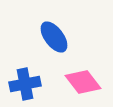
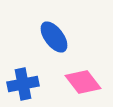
blue cross: moved 2 px left
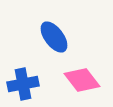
pink diamond: moved 1 px left, 2 px up
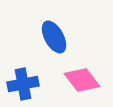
blue ellipse: rotated 8 degrees clockwise
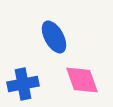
pink diamond: rotated 18 degrees clockwise
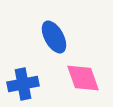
pink diamond: moved 1 px right, 2 px up
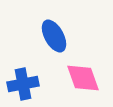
blue ellipse: moved 1 px up
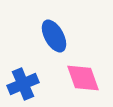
blue cross: rotated 12 degrees counterclockwise
